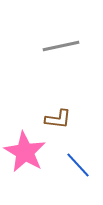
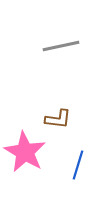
blue line: rotated 60 degrees clockwise
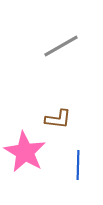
gray line: rotated 18 degrees counterclockwise
blue line: rotated 16 degrees counterclockwise
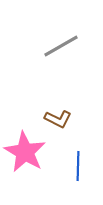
brown L-shape: rotated 20 degrees clockwise
blue line: moved 1 px down
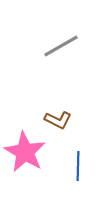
brown L-shape: moved 1 px down
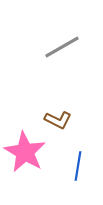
gray line: moved 1 px right, 1 px down
blue line: rotated 8 degrees clockwise
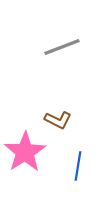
gray line: rotated 9 degrees clockwise
pink star: rotated 9 degrees clockwise
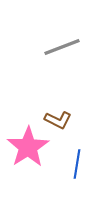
pink star: moved 3 px right, 5 px up
blue line: moved 1 px left, 2 px up
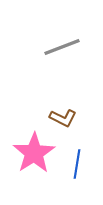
brown L-shape: moved 5 px right, 2 px up
pink star: moved 6 px right, 6 px down
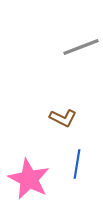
gray line: moved 19 px right
pink star: moved 5 px left, 26 px down; rotated 12 degrees counterclockwise
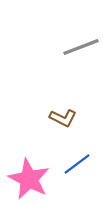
blue line: rotated 44 degrees clockwise
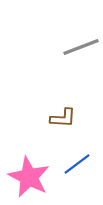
brown L-shape: rotated 24 degrees counterclockwise
pink star: moved 2 px up
